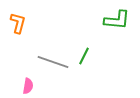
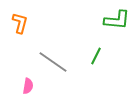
orange L-shape: moved 2 px right
green line: moved 12 px right
gray line: rotated 16 degrees clockwise
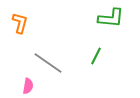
green L-shape: moved 6 px left, 2 px up
gray line: moved 5 px left, 1 px down
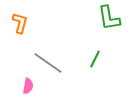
green L-shape: moved 2 px left; rotated 76 degrees clockwise
green line: moved 1 px left, 3 px down
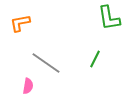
orange L-shape: rotated 115 degrees counterclockwise
gray line: moved 2 px left
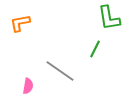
green line: moved 10 px up
gray line: moved 14 px right, 8 px down
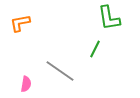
pink semicircle: moved 2 px left, 2 px up
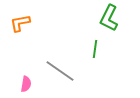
green L-shape: rotated 36 degrees clockwise
green line: rotated 18 degrees counterclockwise
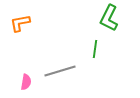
gray line: rotated 52 degrees counterclockwise
pink semicircle: moved 2 px up
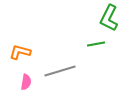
orange L-shape: moved 29 px down; rotated 25 degrees clockwise
green line: moved 1 px right, 5 px up; rotated 72 degrees clockwise
